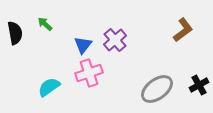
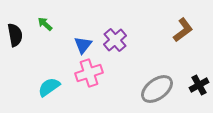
black semicircle: moved 2 px down
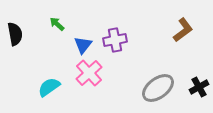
green arrow: moved 12 px right
black semicircle: moved 1 px up
purple cross: rotated 30 degrees clockwise
pink cross: rotated 24 degrees counterclockwise
black cross: moved 2 px down
gray ellipse: moved 1 px right, 1 px up
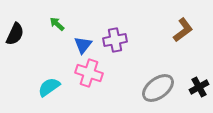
black semicircle: rotated 35 degrees clockwise
pink cross: rotated 28 degrees counterclockwise
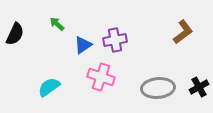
brown L-shape: moved 2 px down
blue triangle: rotated 18 degrees clockwise
pink cross: moved 12 px right, 4 px down
gray ellipse: rotated 32 degrees clockwise
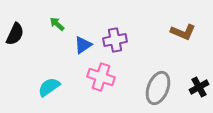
brown L-shape: rotated 60 degrees clockwise
gray ellipse: rotated 64 degrees counterclockwise
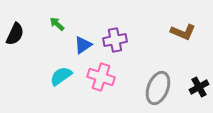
cyan semicircle: moved 12 px right, 11 px up
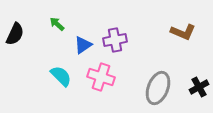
cyan semicircle: rotated 80 degrees clockwise
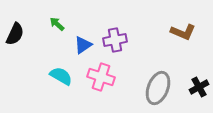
cyan semicircle: rotated 15 degrees counterclockwise
